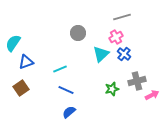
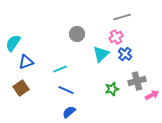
gray circle: moved 1 px left, 1 px down
blue cross: moved 1 px right
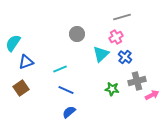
blue cross: moved 3 px down
green star: rotated 24 degrees clockwise
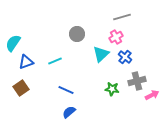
cyan line: moved 5 px left, 8 px up
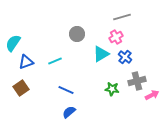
cyan triangle: rotated 12 degrees clockwise
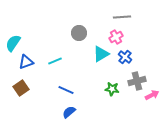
gray line: rotated 12 degrees clockwise
gray circle: moved 2 px right, 1 px up
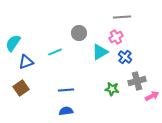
cyan triangle: moved 1 px left, 2 px up
cyan line: moved 9 px up
blue line: rotated 28 degrees counterclockwise
pink arrow: moved 1 px down
blue semicircle: moved 3 px left, 1 px up; rotated 32 degrees clockwise
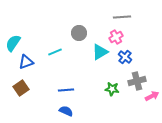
blue semicircle: rotated 32 degrees clockwise
